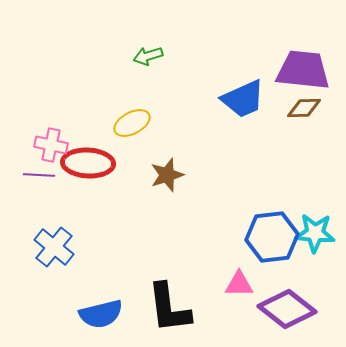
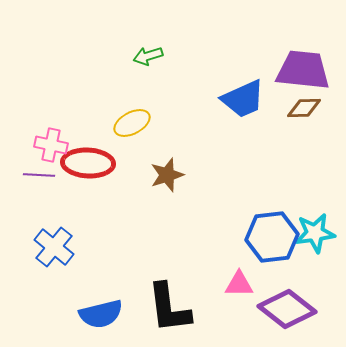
cyan star: rotated 12 degrees counterclockwise
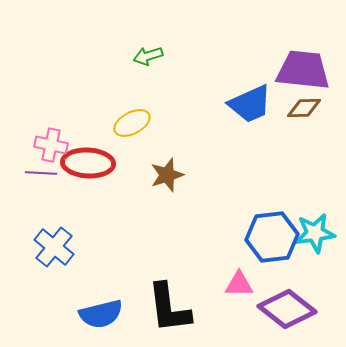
blue trapezoid: moved 7 px right, 5 px down
purple line: moved 2 px right, 2 px up
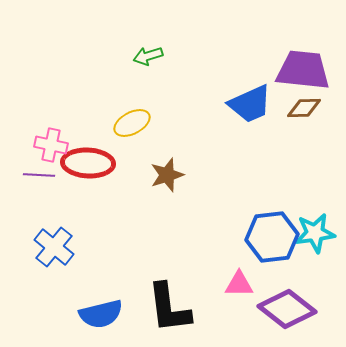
purple line: moved 2 px left, 2 px down
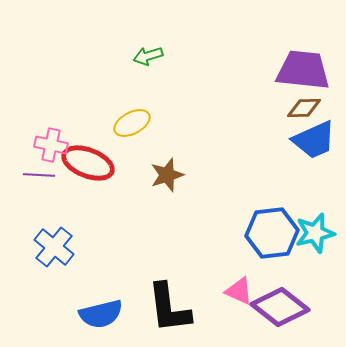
blue trapezoid: moved 64 px right, 36 px down
red ellipse: rotated 18 degrees clockwise
cyan star: rotated 6 degrees counterclockwise
blue hexagon: moved 4 px up
pink triangle: moved 7 px down; rotated 24 degrees clockwise
purple diamond: moved 7 px left, 2 px up
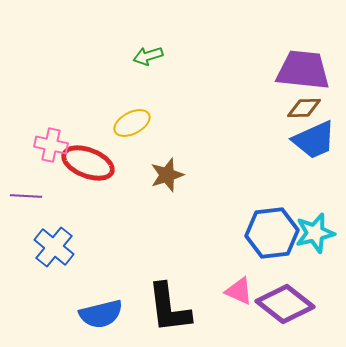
purple line: moved 13 px left, 21 px down
purple diamond: moved 5 px right, 3 px up
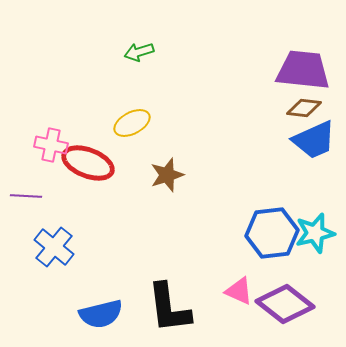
green arrow: moved 9 px left, 4 px up
brown diamond: rotated 8 degrees clockwise
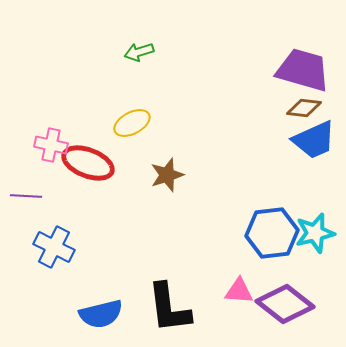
purple trapezoid: rotated 10 degrees clockwise
blue cross: rotated 12 degrees counterclockwise
pink triangle: rotated 20 degrees counterclockwise
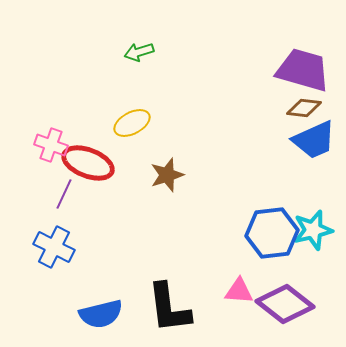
pink cross: rotated 8 degrees clockwise
purple line: moved 38 px right, 2 px up; rotated 68 degrees counterclockwise
cyan star: moved 2 px left, 3 px up
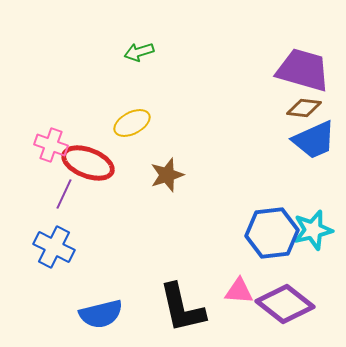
black L-shape: moved 13 px right; rotated 6 degrees counterclockwise
